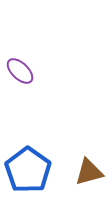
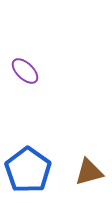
purple ellipse: moved 5 px right
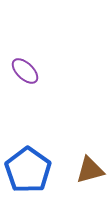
brown triangle: moved 1 px right, 2 px up
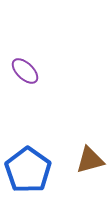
brown triangle: moved 10 px up
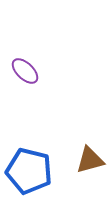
blue pentagon: moved 1 px right, 1 px down; rotated 21 degrees counterclockwise
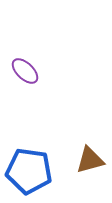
blue pentagon: rotated 6 degrees counterclockwise
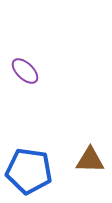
brown triangle: rotated 16 degrees clockwise
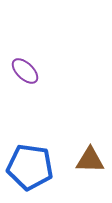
blue pentagon: moved 1 px right, 4 px up
